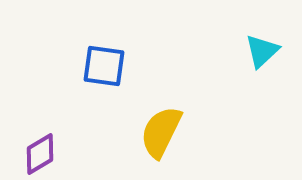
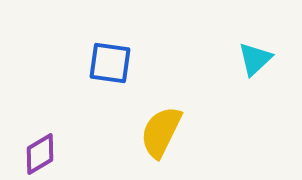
cyan triangle: moved 7 px left, 8 px down
blue square: moved 6 px right, 3 px up
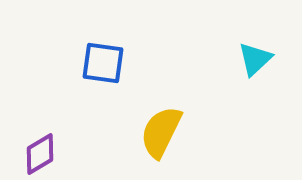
blue square: moved 7 px left
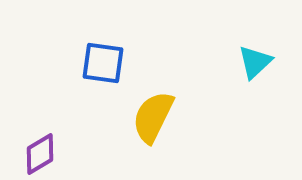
cyan triangle: moved 3 px down
yellow semicircle: moved 8 px left, 15 px up
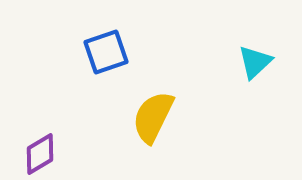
blue square: moved 3 px right, 11 px up; rotated 27 degrees counterclockwise
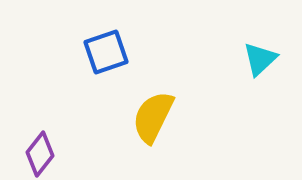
cyan triangle: moved 5 px right, 3 px up
purple diamond: rotated 21 degrees counterclockwise
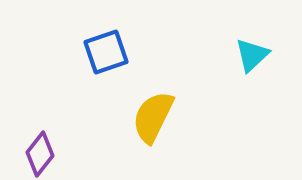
cyan triangle: moved 8 px left, 4 px up
